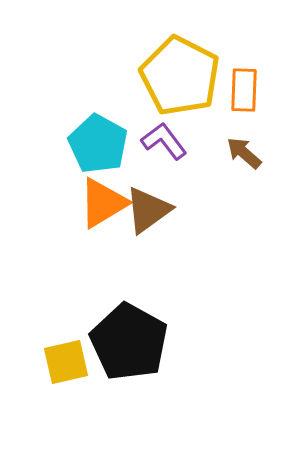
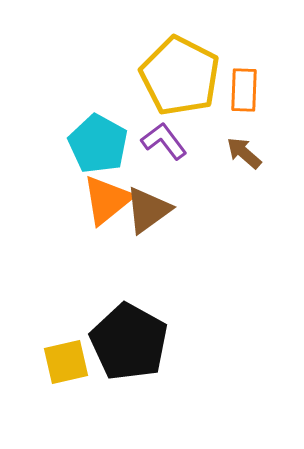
orange triangle: moved 4 px right, 3 px up; rotated 8 degrees counterclockwise
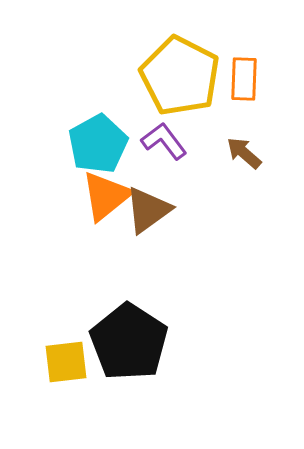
orange rectangle: moved 11 px up
cyan pentagon: rotated 14 degrees clockwise
orange triangle: moved 1 px left, 4 px up
black pentagon: rotated 4 degrees clockwise
yellow square: rotated 6 degrees clockwise
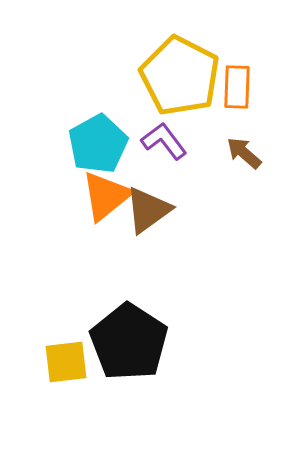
orange rectangle: moved 7 px left, 8 px down
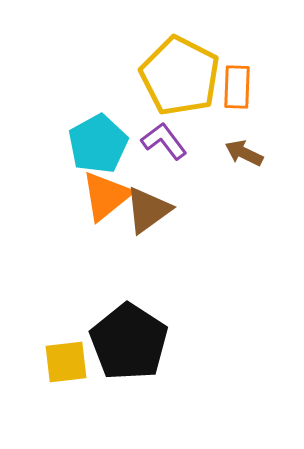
brown arrow: rotated 15 degrees counterclockwise
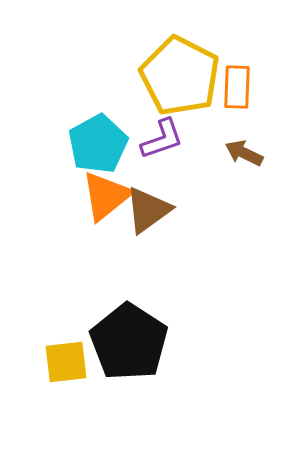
purple L-shape: moved 2 px left, 2 px up; rotated 108 degrees clockwise
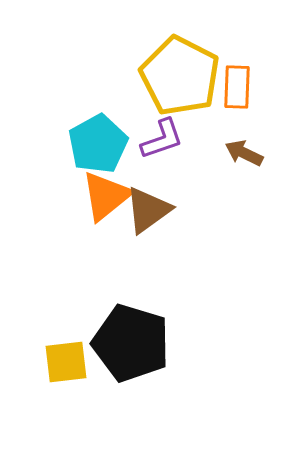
black pentagon: moved 2 px right, 1 px down; rotated 16 degrees counterclockwise
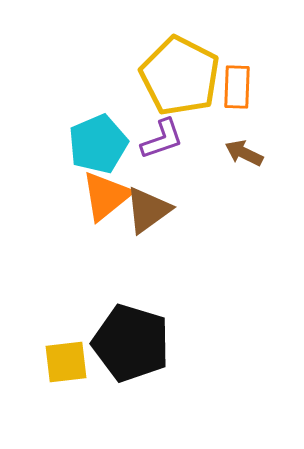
cyan pentagon: rotated 6 degrees clockwise
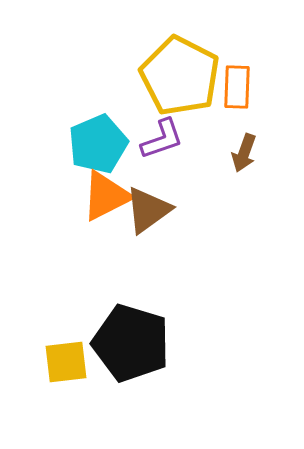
brown arrow: rotated 96 degrees counterclockwise
orange triangle: rotated 12 degrees clockwise
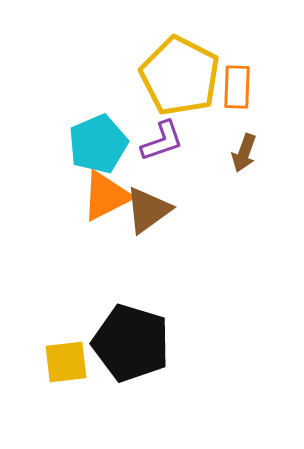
purple L-shape: moved 2 px down
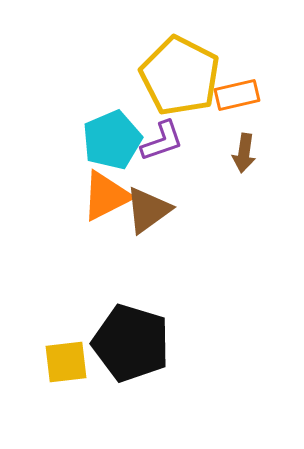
orange rectangle: moved 8 px down; rotated 75 degrees clockwise
cyan pentagon: moved 14 px right, 4 px up
brown arrow: rotated 12 degrees counterclockwise
